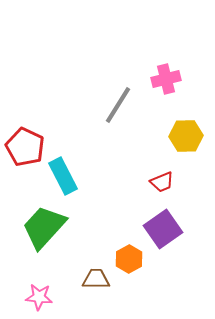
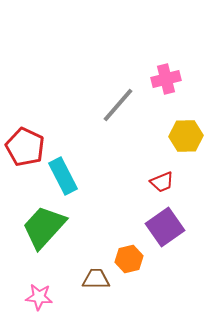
gray line: rotated 9 degrees clockwise
purple square: moved 2 px right, 2 px up
orange hexagon: rotated 16 degrees clockwise
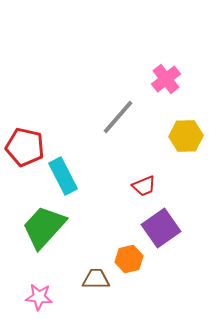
pink cross: rotated 24 degrees counterclockwise
gray line: moved 12 px down
red pentagon: rotated 12 degrees counterclockwise
red trapezoid: moved 18 px left, 4 px down
purple square: moved 4 px left, 1 px down
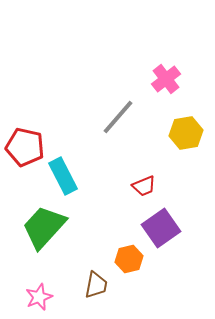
yellow hexagon: moved 3 px up; rotated 8 degrees counterclockwise
brown trapezoid: moved 6 px down; rotated 100 degrees clockwise
pink star: rotated 28 degrees counterclockwise
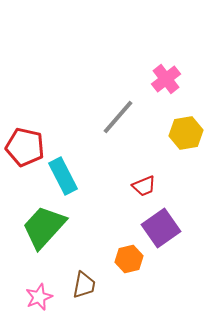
brown trapezoid: moved 12 px left
